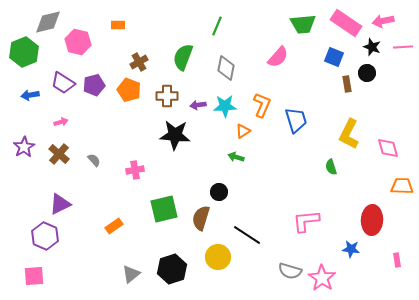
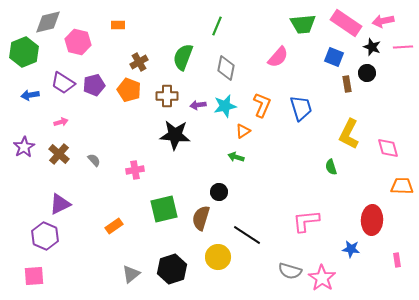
cyan star at (225, 106): rotated 10 degrees counterclockwise
blue trapezoid at (296, 120): moved 5 px right, 12 px up
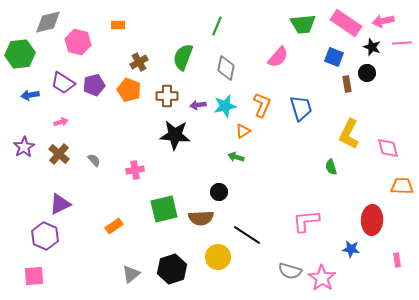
pink line at (403, 47): moved 1 px left, 4 px up
green hexagon at (24, 52): moved 4 px left, 2 px down; rotated 16 degrees clockwise
brown semicircle at (201, 218): rotated 110 degrees counterclockwise
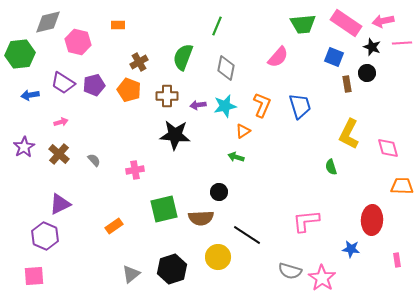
blue trapezoid at (301, 108): moved 1 px left, 2 px up
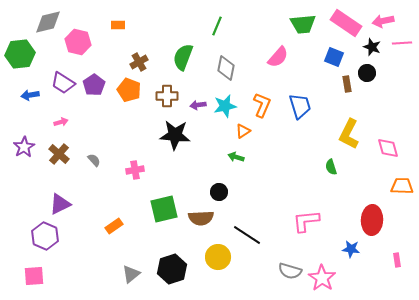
purple pentagon at (94, 85): rotated 20 degrees counterclockwise
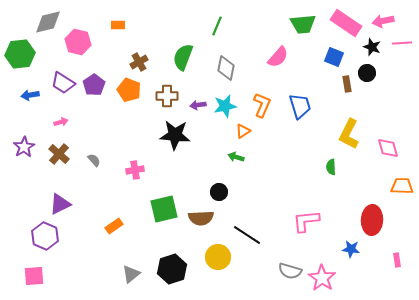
green semicircle at (331, 167): rotated 14 degrees clockwise
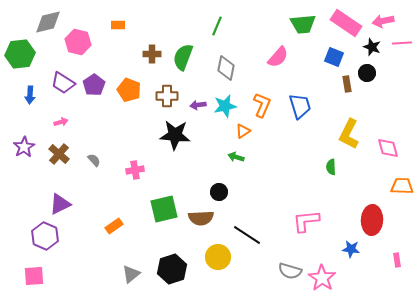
brown cross at (139, 62): moved 13 px right, 8 px up; rotated 30 degrees clockwise
blue arrow at (30, 95): rotated 78 degrees counterclockwise
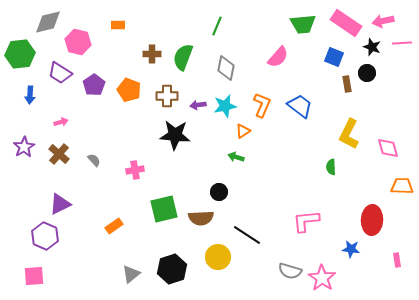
purple trapezoid at (63, 83): moved 3 px left, 10 px up
blue trapezoid at (300, 106): rotated 36 degrees counterclockwise
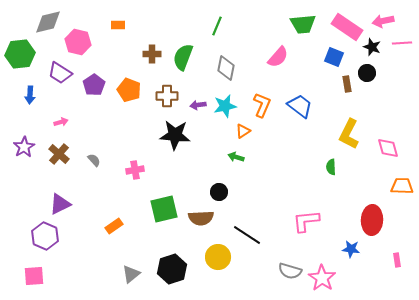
pink rectangle at (346, 23): moved 1 px right, 4 px down
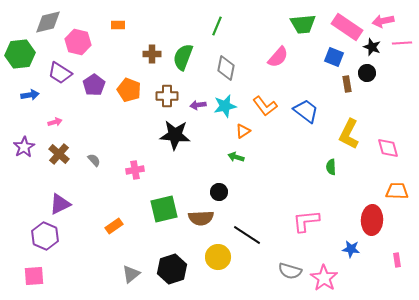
blue arrow at (30, 95): rotated 102 degrees counterclockwise
orange L-shape at (262, 105): moved 3 px right, 1 px down; rotated 120 degrees clockwise
blue trapezoid at (300, 106): moved 6 px right, 5 px down
pink arrow at (61, 122): moved 6 px left
orange trapezoid at (402, 186): moved 5 px left, 5 px down
pink star at (322, 278): moved 2 px right
